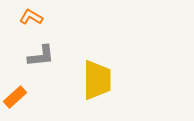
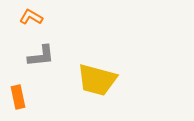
yellow trapezoid: rotated 105 degrees clockwise
orange rectangle: moved 3 px right; rotated 60 degrees counterclockwise
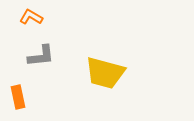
yellow trapezoid: moved 8 px right, 7 px up
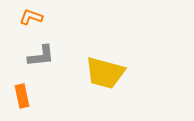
orange L-shape: rotated 10 degrees counterclockwise
orange rectangle: moved 4 px right, 1 px up
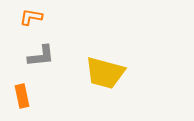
orange L-shape: rotated 10 degrees counterclockwise
